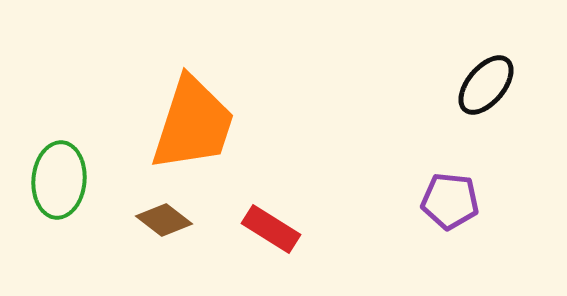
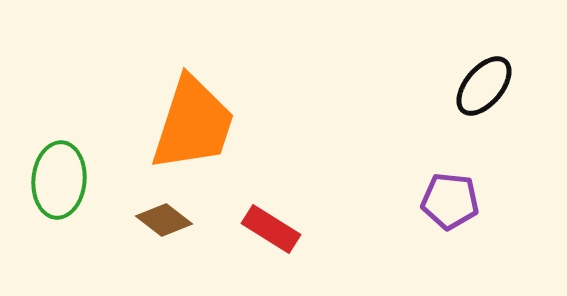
black ellipse: moved 2 px left, 1 px down
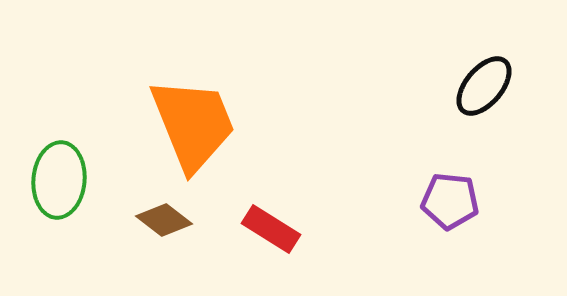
orange trapezoid: rotated 40 degrees counterclockwise
